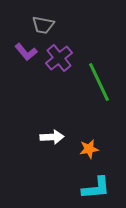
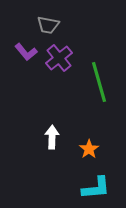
gray trapezoid: moved 5 px right
green line: rotated 9 degrees clockwise
white arrow: rotated 85 degrees counterclockwise
orange star: rotated 24 degrees counterclockwise
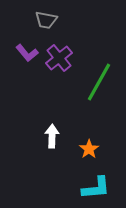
gray trapezoid: moved 2 px left, 5 px up
purple L-shape: moved 1 px right, 1 px down
green line: rotated 45 degrees clockwise
white arrow: moved 1 px up
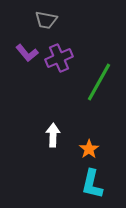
purple cross: rotated 16 degrees clockwise
white arrow: moved 1 px right, 1 px up
cyan L-shape: moved 4 px left, 4 px up; rotated 108 degrees clockwise
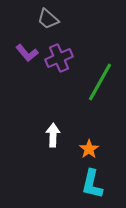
gray trapezoid: moved 2 px right, 1 px up; rotated 30 degrees clockwise
green line: moved 1 px right
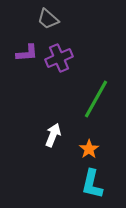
purple L-shape: rotated 55 degrees counterclockwise
green line: moved 4 px left, 17 px down
white arrow: rotated 20 degrees clockwise
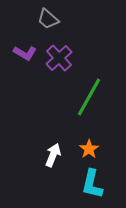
purple L-shape: moved 2 px left; rotated 35 degrees clockwise
purple cross: rotated 20 degrees counterclockwise
green line: moved 7 px left, 2 px up
white arrow: moved 20 px down
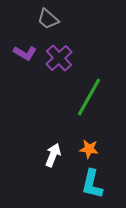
orange star: rotated 30 degrees counterclockwise
